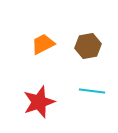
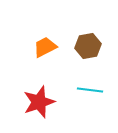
orange trapezoid: moved 2 px right, 3 px down
cyan line: moved 2 px left, 1 px up
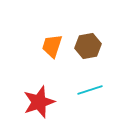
orange trapezoid: moved 7 px right, 1 px up; rotated 45 degrees counterclockwise
cyan line: rotated 25 degrees counterclockwise
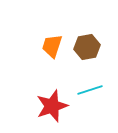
brown hexagon: moved 1 px left, 1 px down
red star: moved 13 px right, 4 px down
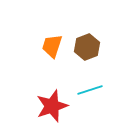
brown hexagon: rotated 10 degrees counterclockwise
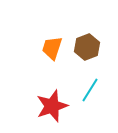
orange trapezoid: moved 2 px down
cyan line: rotated 40 degrees counterclockwise
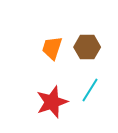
brown hexagon: rotated 20 degrees clockwise
red star: moved 4 px up
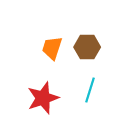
cyan line: rotated 15 degrees counterclockwise
red star: moved 9 px left, 4 px up
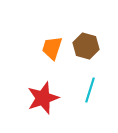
brown hexagon: moved 1 px left, 1 px up; rotated 15 degrees clockwise
